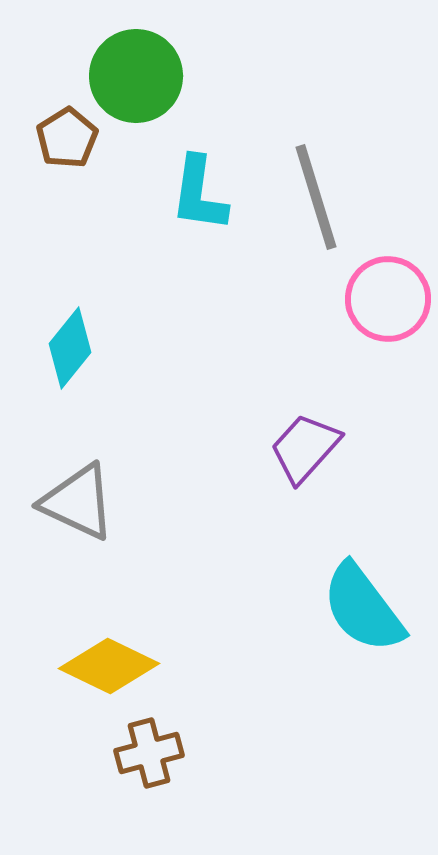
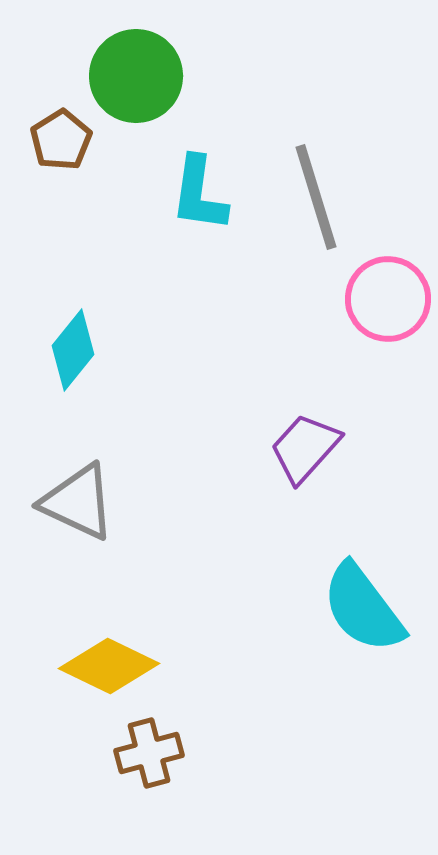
brown pentagon: moved 6 px left, 2 px down
cyan diamond: moved 3 px right, 2 px down
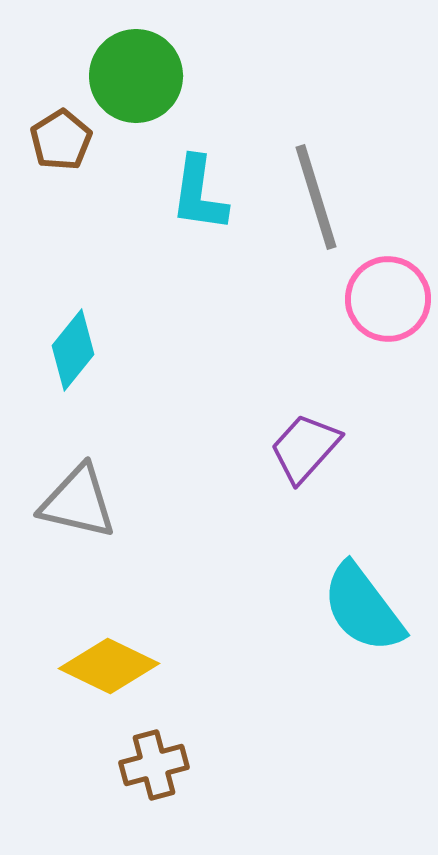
gray triangle: rotated 12 degrees counterclockwise
brown cross: moved 5 px right, 12 px down
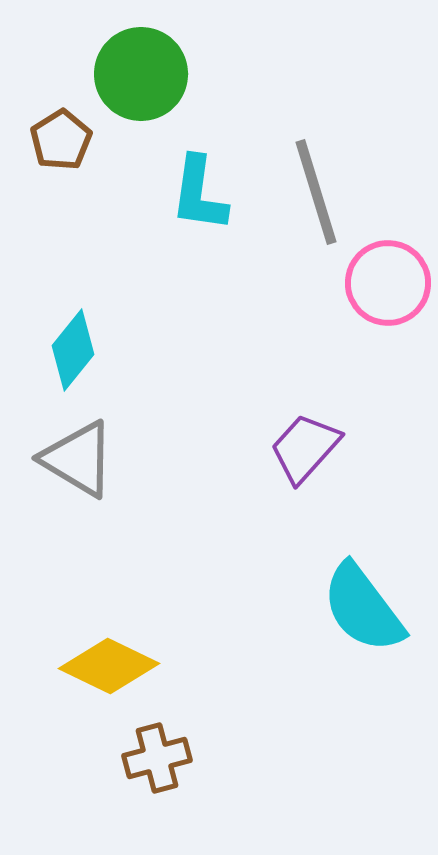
green circle: moved 5 px right, 2 px up
gray line: moved 5 px up
pink circle: moved 16 px up
gray triangle: moved 43 px up; rotated 18 degrees clockwise
brown cross: moved 3 px right, 7 px up
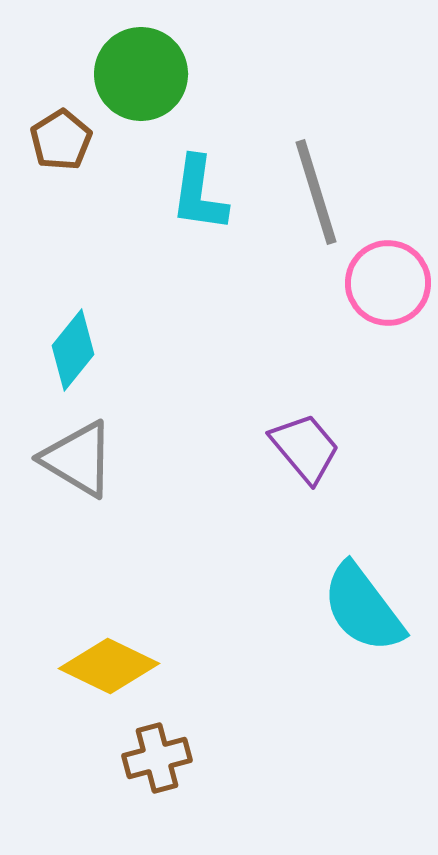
purple trapezoid: rotated 98 degrees clockwise
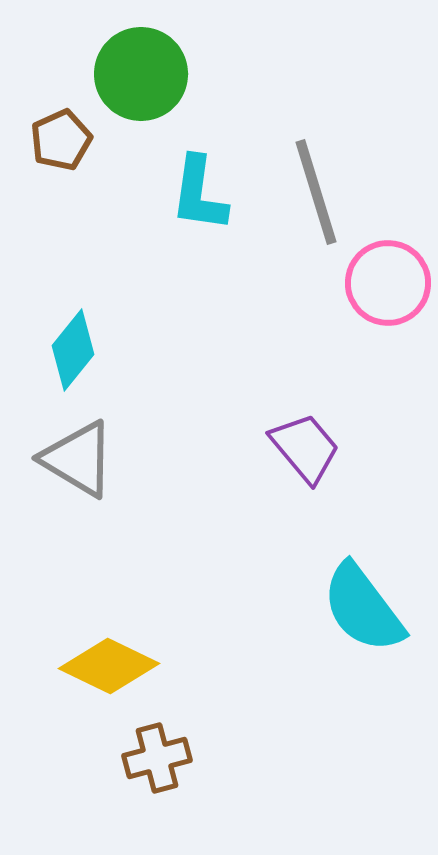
brown pentagon: rotated 8 degrees clockwise
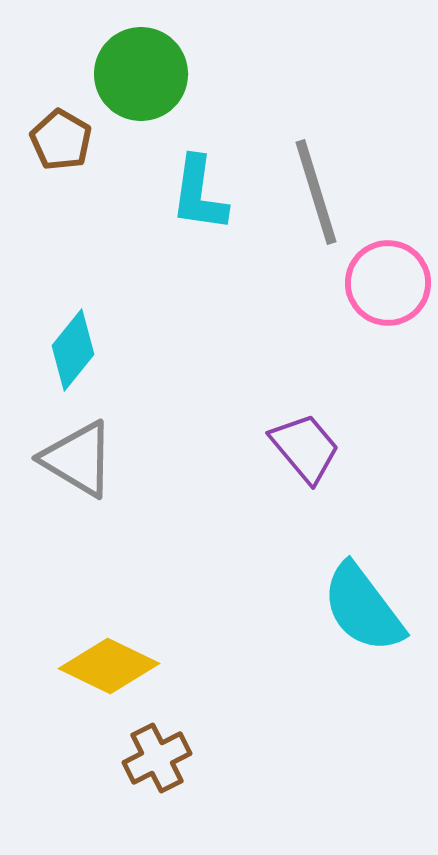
brown pentagon: rotated 18 degrees counterclockwise
brown cross: rotated 12 degrees counterclockwise
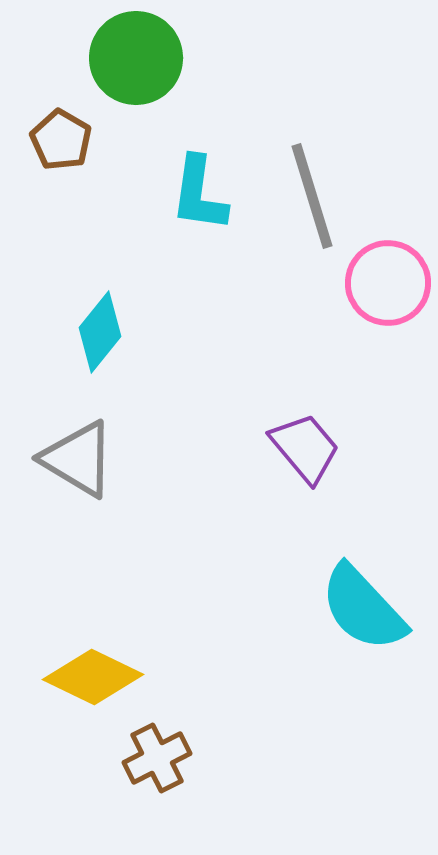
green circle: moved 5 px left, 16 px up
gray line: moved 4 px left, 4 px down
cyan diamond: moved 27 px right, 18 px up
cyan semicircle: rotated 6 degrees counterclockwise
yellow diamond: moved 16 px left, 11 px down
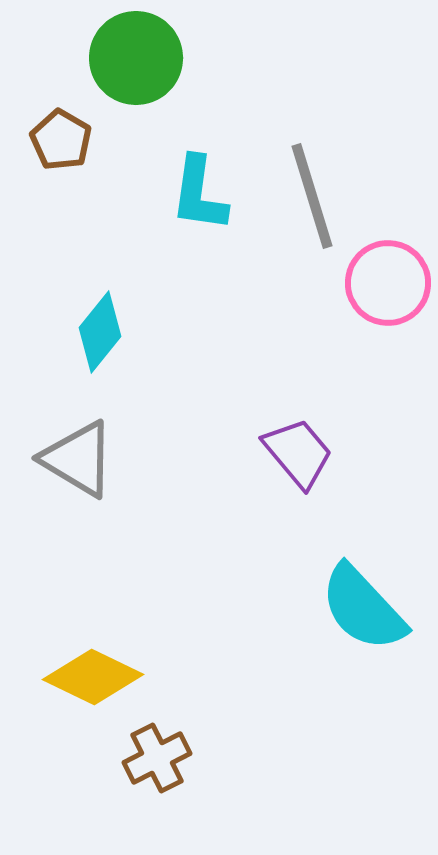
purple trapezoid: moved 7 px left, 5 px down
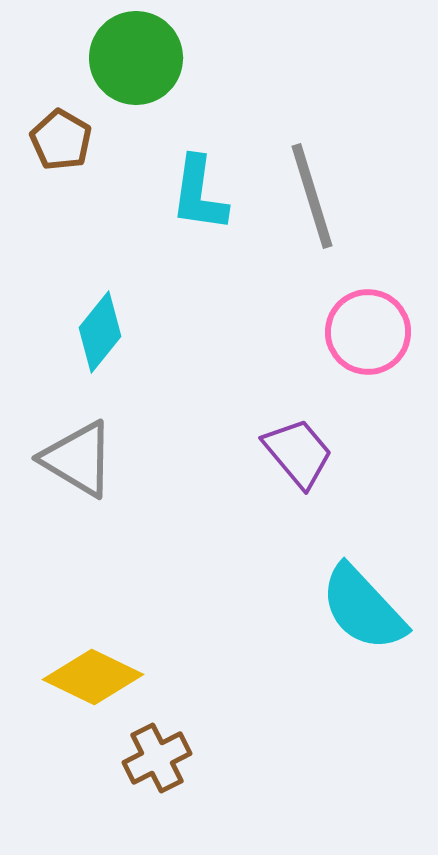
pink circle: moved 20 px left, 49 px down
